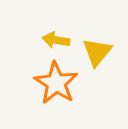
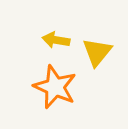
orange star: moved 1 px left, 4 px down; rotated 9 degrees counterclockwise
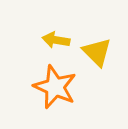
yellow triangle: rotated 24 degrees counterclockwise
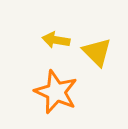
orange star: moved 1 px right, 5 px down
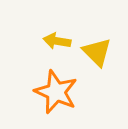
yellow arrow: moved 1 px right, 1 px down
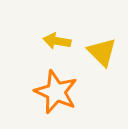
yellow triangle: moved 5 px right
